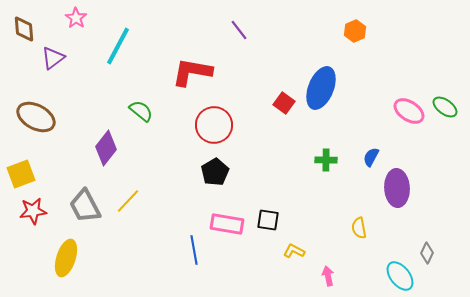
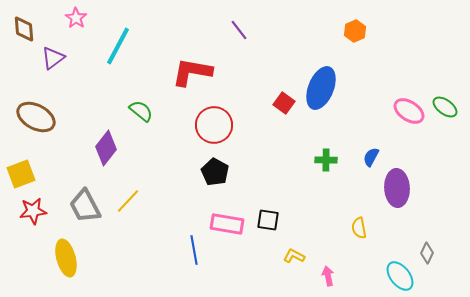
black pentagon: rotated 12 degrees counterclockwise
yellow L-shape: moved 5 px down
yellow ellipse: rotated 33 degrees counterclockwise
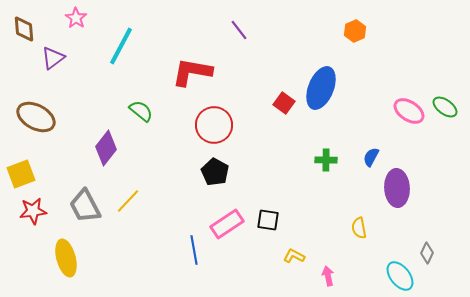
cyan line: moved 3 px right
pink rectangle: rotated 44 degrees counterclockwise
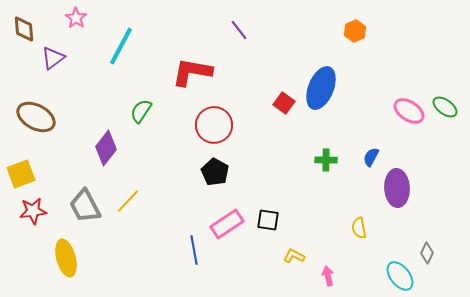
green semicircle: rotated 95 degrees counterclockwise
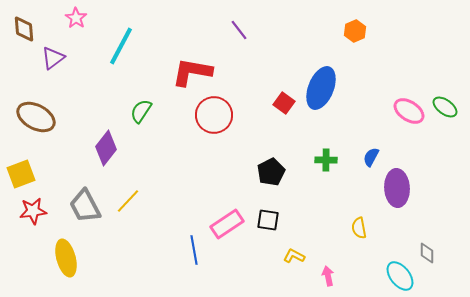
red circle: moved 10 px up
black pentagon: moved 56 px right; rotated 16 degrees clockwise
gray diamond: rotated 25 degrees counterclockwise
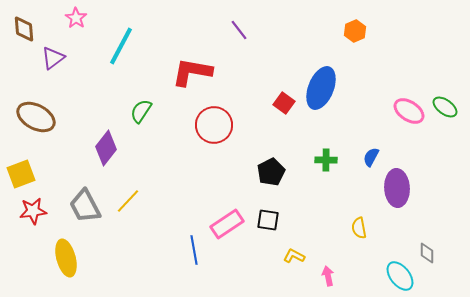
red circle: moved 10 px down
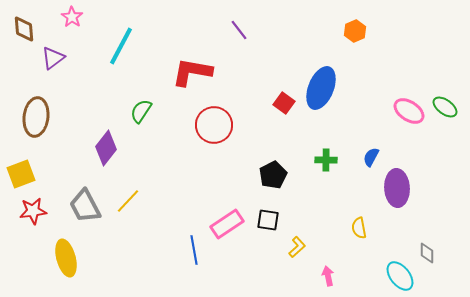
pink star: moved 4 px left, 1 px up
brown ellipse: rotated 69 degrees clockwise
black pentagon: moved 2 px right, 3 px down
yellow L-shape: moved 3 px right, 9 px up; rotated 110 degrees clockwise
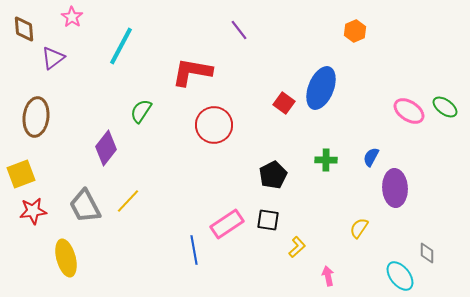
purple ellipse: moved 2 px left
yellow semicircle: rotated 45 degrees clockwise
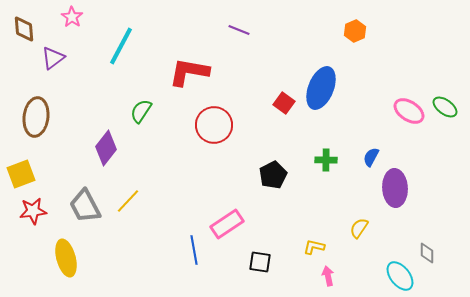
purple line: rotated 30 degrees counterclockwise
red L-shape: moved 3 px left
black square: moved 8 px left, 42 px down
yellow L-shape: moved 17 px right; rotated 125 degrees counterclockwise
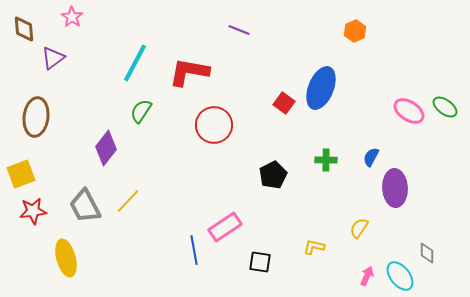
cyan line: moved 14 px right, 17 px down
pink rectangle: moved 2 px left, 3 px down
pink arrow: moved 39 px right; rotated 36 degrees clockwise
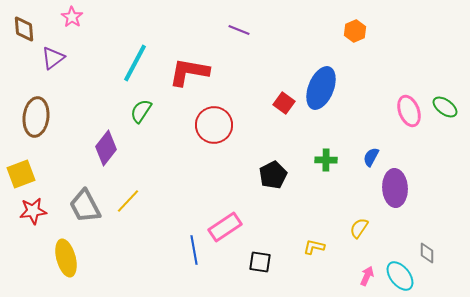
pink ellipse: rotated 36 degrees clockwise
